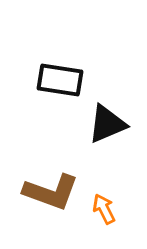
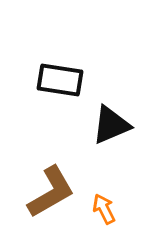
black triangle: moved 4 px right, 1 px down
brown L-shape: rotated 50 degrees counterclockwise
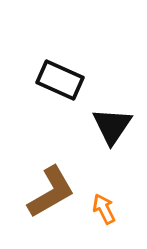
black rectangle: rotated 15 degrees clockwise
black triangle: moved 1 px right, 1 px down; rotated 33 degrees counterclockwise
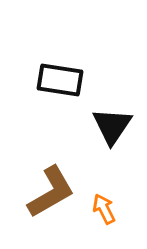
black rectangle: rotated 15 degrees counterclockwise
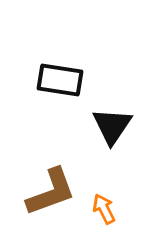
brown L-shape: rotated 10 degrees clockwise
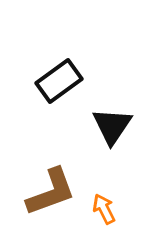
black rectangle: moved 1 px left, 1 px down; rotated 45 degrees counterclockwise
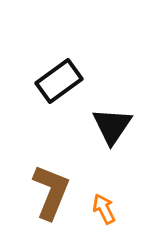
brown L-shape: rotated 48 degrees counterclockwise
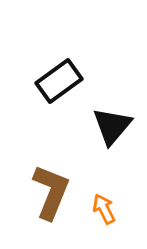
black triangle: rotated 6 degrees clockwise
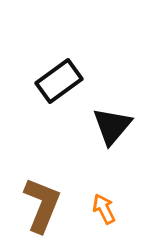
brown L-shape: moved 9 px left, 13 px down
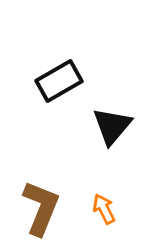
black rectangle: rotated 6 degrees clockwise
brown L-shape: moved 1 px left, 3 px down
